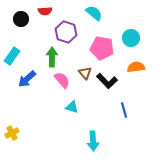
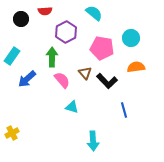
purple hexagon: rotated 15 degrees clockwise
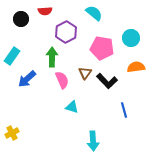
brown triangle: rotated 16 degrees clockwise
pink semicircle: rotated 18 degrees clockwise
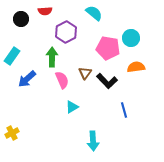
pink pentagon: moved 6 px right
cyan triangle: rotated 48 degrees counterclockwise
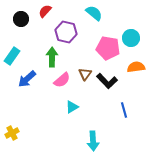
red semicircle: rotated 136 degrees clockwise
purple hexagon: rotated 20 degrees counterclockwise
brown triangle: moved 1 px down
pink semicircle: rotated 72 degrees clockwise
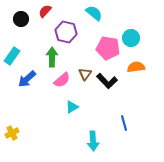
blue line: moved 13 px down
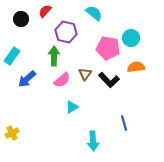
green arrow: moved 2 px right, 1 px up
black L-shape: moved 2 px right, 1 px up
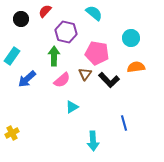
pink pentagon: moved 11 px left, 5 px down
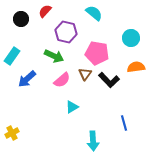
green arrow: rotated 114 degrees clockwise
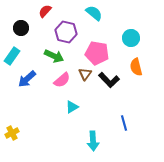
black circle: moved 9 px down
orange semicircle: rotated 96 degrees counterclockwise
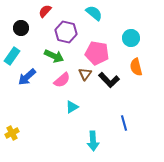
blue arrow: moved 2 px up
